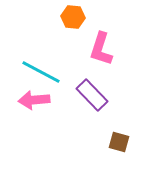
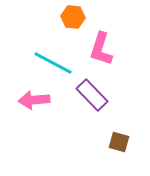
cyan line: moved 12 px right, 9 px up
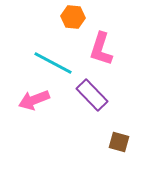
pink arrow: rotated 16 degrees counterclockwise
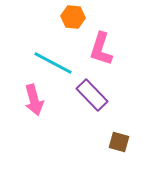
pink arrow: rotated 84 degrees counterclockwise
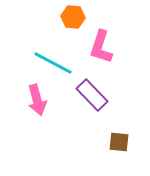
pink L-shape: moved 2 px up
pink arrow: moved 3 px right
brown square: rotated 10 degrees counterclockwise
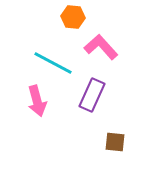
pink L-shape: rotated 120 degrees clockwise
purple rectangle: rotated 68 degrees clockwise
pink arrow: moved 1 px down
brown square: moved 4 px left
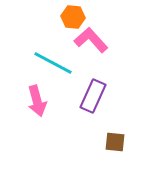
pink L-shape: moved 10 px left, 7 px up
purple rectangle: moved 1 px right, 1 px down
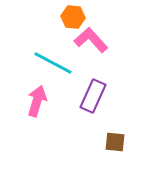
pink arrow: rotated 148 degrees counterclockwise
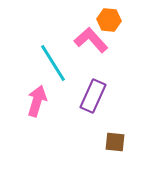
orange hexagon: moved 36 px right, 3 px down
cyan line: rotated 30 degrees clockwise
